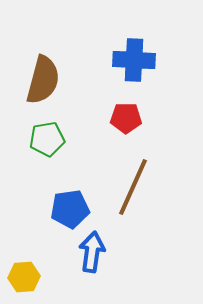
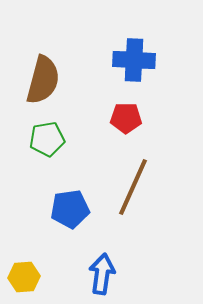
blue arrow: moved 10 px right, 22 px down
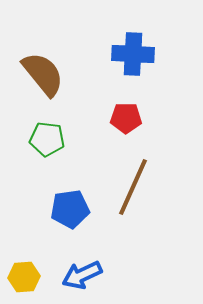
blue cross: moved 1 px left, 6 px up
brown semicircle: moved 6 px up; rotated 54 degrees counterclockwise
green pentagon: rotated 16 degrees clockwise
blue arrow: moved 20 px left, 1 px down; rotated 123 degrees counterclockwise
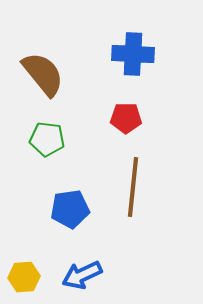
brown line: rotated 18 degrees counterclockwise
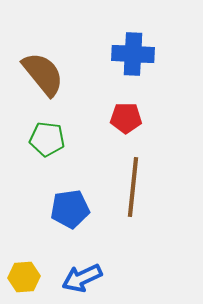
blue arrow: moved 3 px down
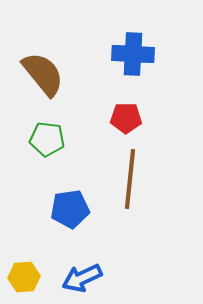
brown line: moved 3 px left, 8 px up
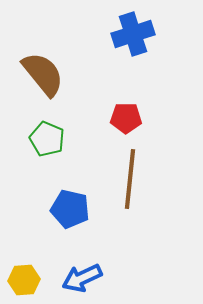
blue cross: moved 20 px up; rotated 21 degrees counterclockwise
green pentagon: rotated 16 degrees clockwise
blue pentagon: rotated 21 degrees clockwise
yellow hexagon: moved 3 px down
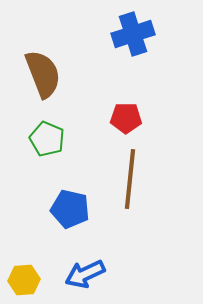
brown semicircle: rotated 18 degrees clockwise
blue arrow: moved 3 px right, 4 px up
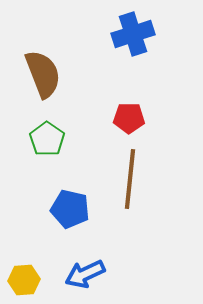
red pentagon: moved 3 px right
green pentagon: rotated 12 degrees clockwise
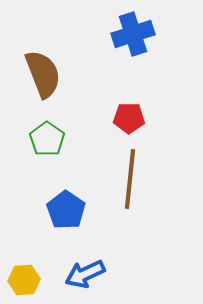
blue pentagon: moved 4 px left, 1 px down; rotated 21 degrees clockwise
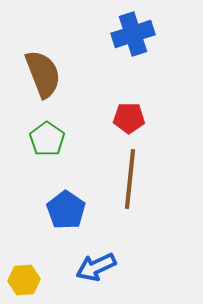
blue arrow: moved 11 px right, 7 px up
